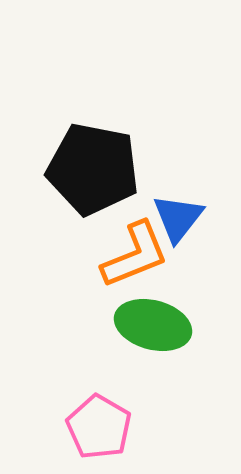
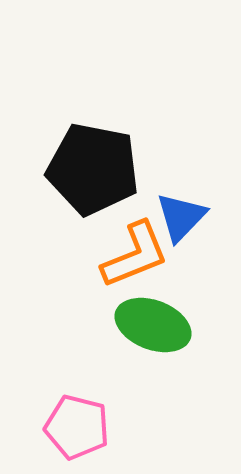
blue triangle: moved 3 px right, 1 px up; rotated 6 degrees clockwise
green ellipse: rotated 6 degrees clockwise
pink pentagon: moved 22 px left; rotated 16 degrees counterclockwise
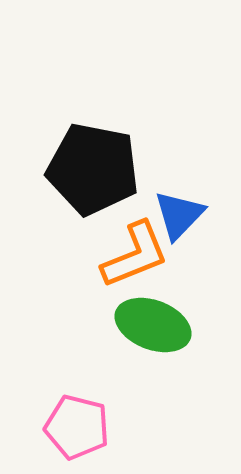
blue triangle: moved 2 px left, 2 px up
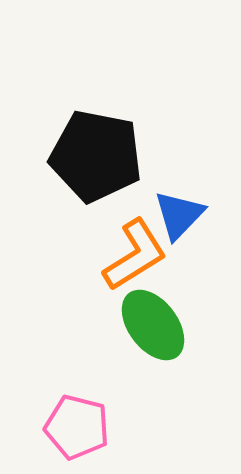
black pentagon: moved 3 px right, 13 px up
orange L-shape: rotated 10 degrees counterclockwise
green ellipse: rotated 32 degrees clockwise
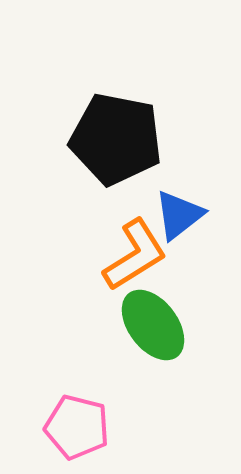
black pentagon: moved 20 px right, 17 px up
blue triangle: rotated 8 degrees clockwise
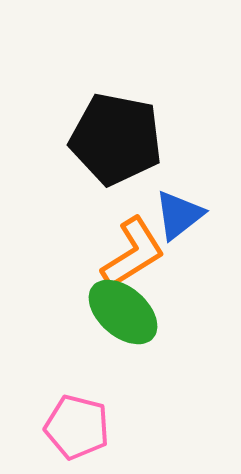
orange L-shape: moved 2 px left, 2 px up
green ellipse: moved 30 px left, 13 px up; rotated 12 degrees counterclockwise
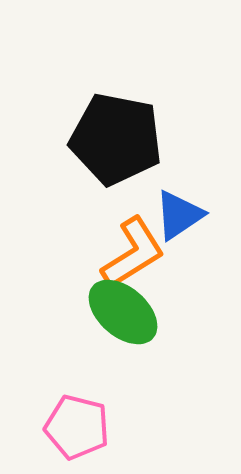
blue triangle: rotated 4 degrees clockwise
